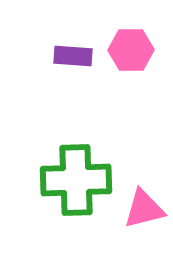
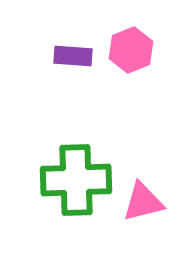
pink hexagon: rotated 21 degrees counterclockwise
pink triangle: moved 1 px left, 7 px up
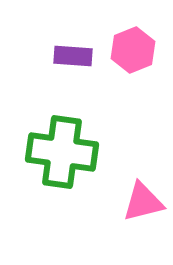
pink hexagon: moved 2 px right
green cross: moved 14 px left, 28 px up; rotated 10 degrees clockwise
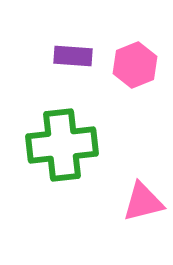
pink hexagon: moved 2 px right, 15 px down
green cross: moved 7 px up; rotated 14 degrees counterclockwise
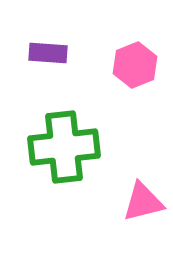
purple rectangle: moved 25 px left, 3 px up
green cross: moved 2 px right, 2 px down
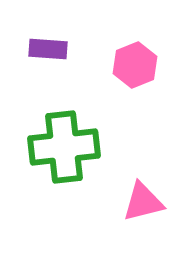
purple rectangle: moved 4 px up
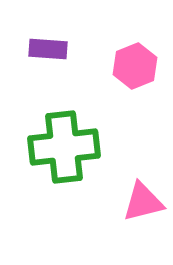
pink hexagon: moved 1 px down
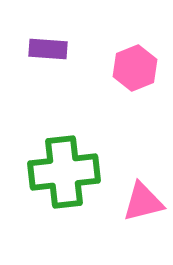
pink hexagon: moved 2 px down
green cross: moved 25 px down
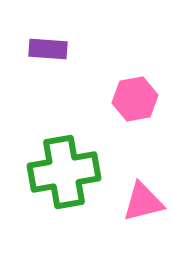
pink hexagon: moved 31 px down; rotated 12 degrees clockwise
green cross: rotated 4 degrees counterclockwise
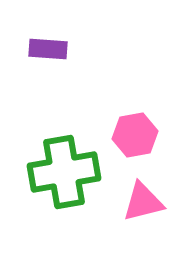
pink hexagon: moved 36 px down
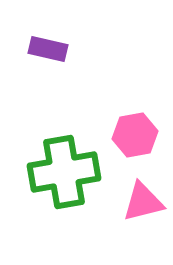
purple rectangle: rotated 9 degrees clockwise
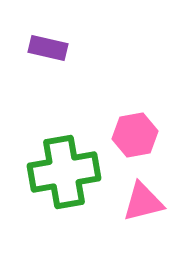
purple rectangle: moved 1 px up
